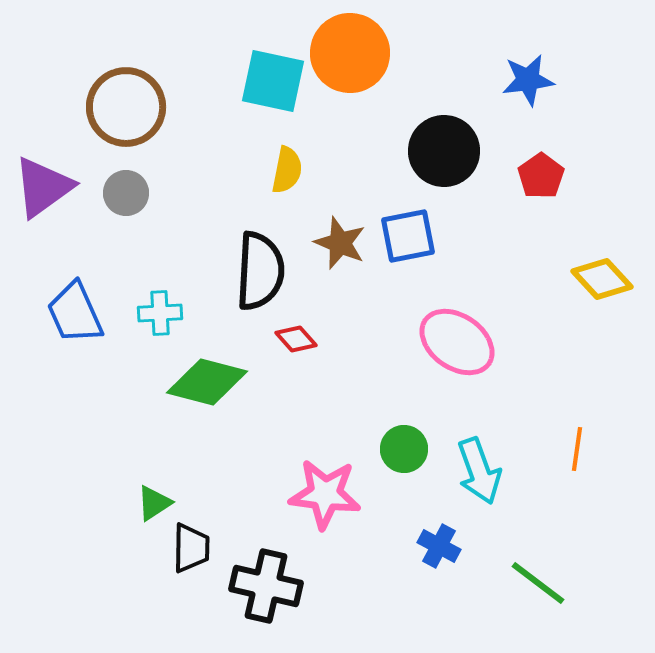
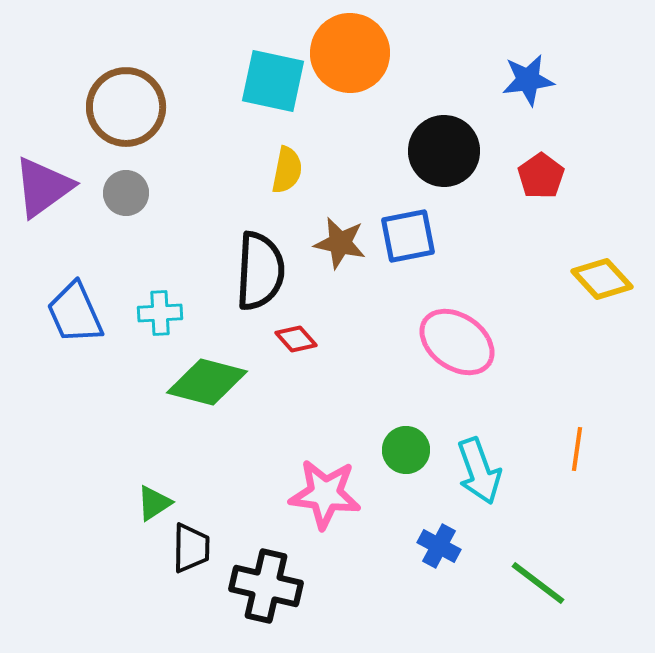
brown star: rotated 10 degrees counterclockwise
green circle: moved 2 px right, 1 px down
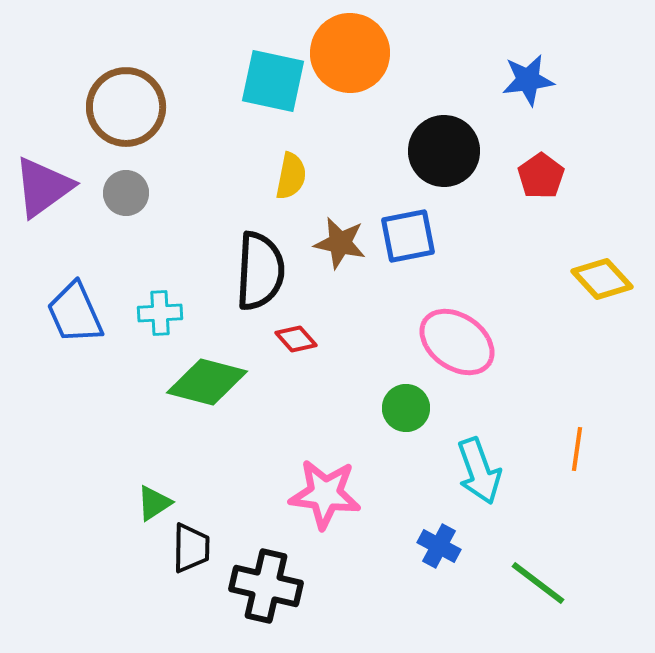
yellow semicircle: moved 4 px right, 6 px down
green circle: moved 42 px up
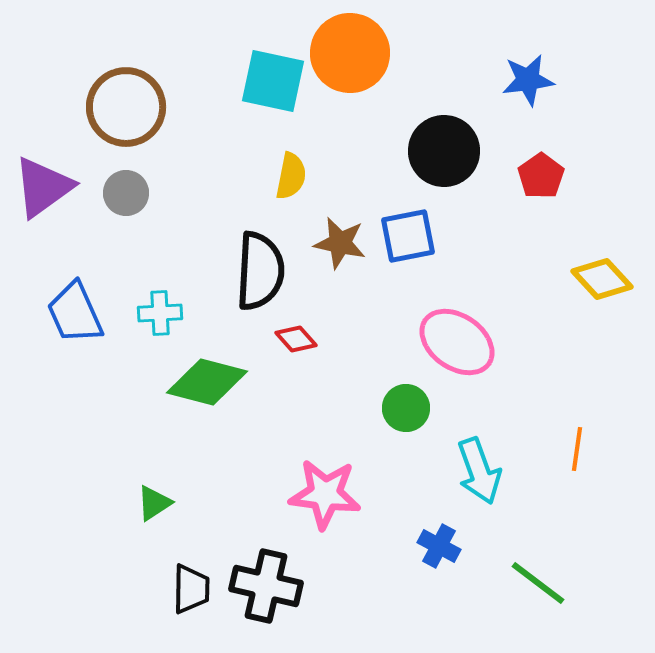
black trapezoid: moved 41 px down
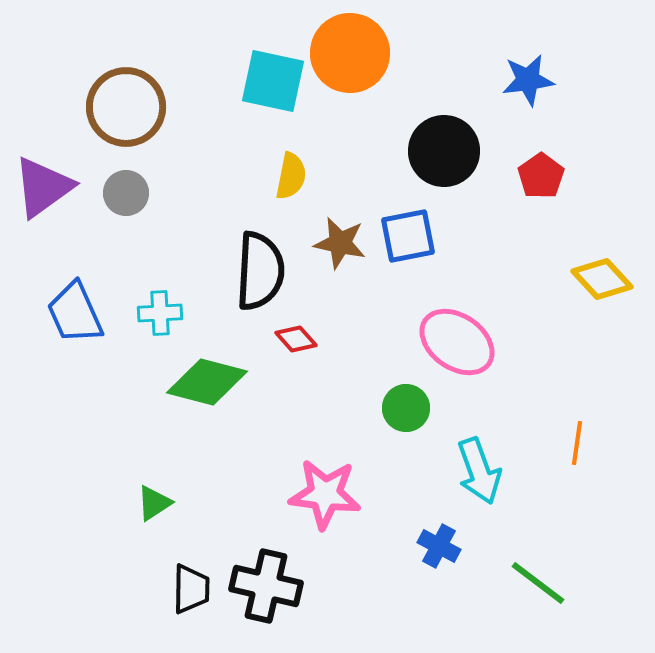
orange line: moved 6 px up
